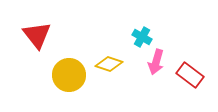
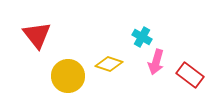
yellow circle: moved 1 px left, 1 px down
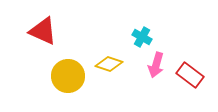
red triangle: moved 6 px right, 4 px up; rotated 28 degrees counterclockwise
pink arrow: moved 3 px down
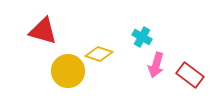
red triangle: rotated 8 degrees counterclockwise
yellow diamond: moved 10 px left, 10 px up
yellow circle: moved 5 px up
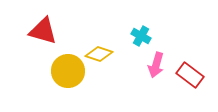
cyan cross: moved 1 px left, 1 px up
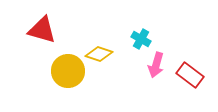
red triangle: moved 1 px left, 1 px up
cyan cross: moved 3 px down
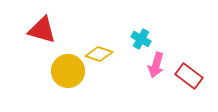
red rectangle: moved 1 px left, 1 px down
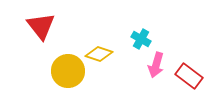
red triangle: moved 1 px left, 4 px up; rotated 36 degrees clockwise
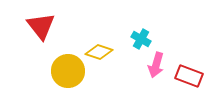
yellow diamond: moved 2 px up
red rectangle: rotated 16 degrees counterclockwise
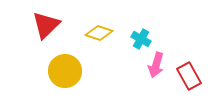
red triangle: moved 5 px right, 1 px up; rotated 24 degrees clockwise
yellow diamond: moved 19 px up
yellow circle: moved 3 px left
red rectangle: rotated 40 degrees clockwise
